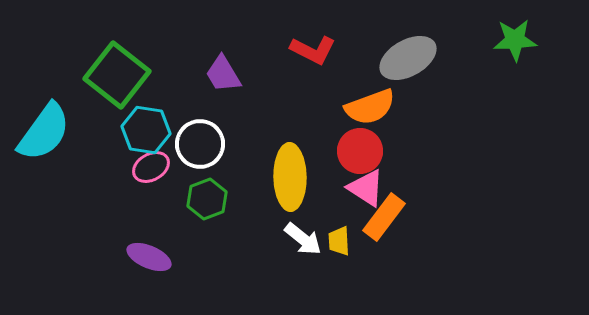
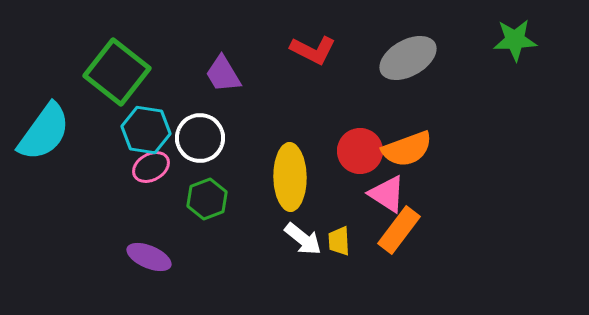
green square: moved 3 px up
orange semicircle: moved 37 px right, 42 px down
white circle: moved 6 px up
pink triangle: moved 21 px right, 6 px down
orange rectangle: moved 15 px right, 13 px down
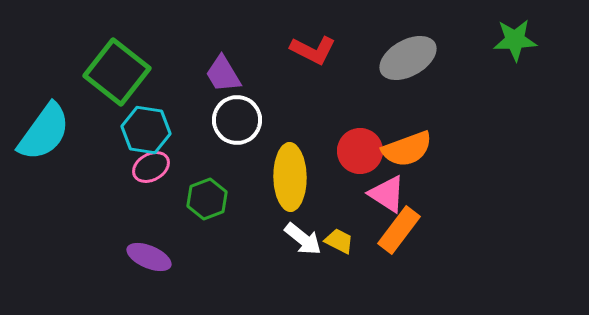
white circle: moved 37 px right, 18 px up
yellow trapezoid: rotated 120 degrees clockwise
